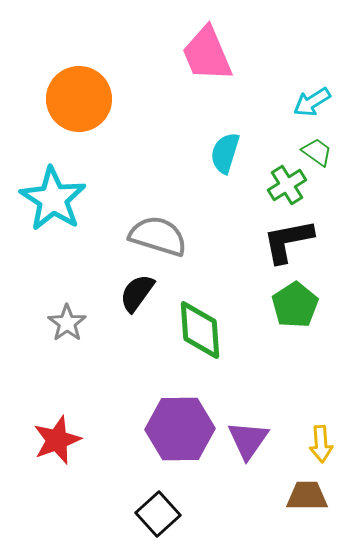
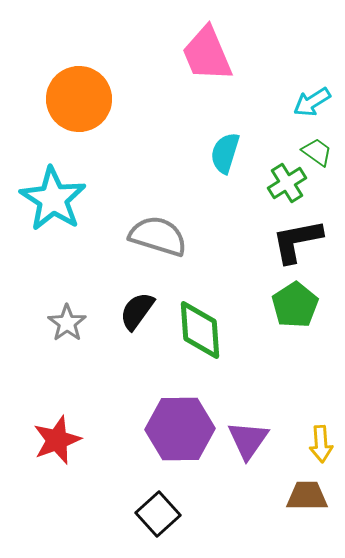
green cross: moved 2 px up
black L-shape: moved 9 px right
black semicircle: moved 18 px down
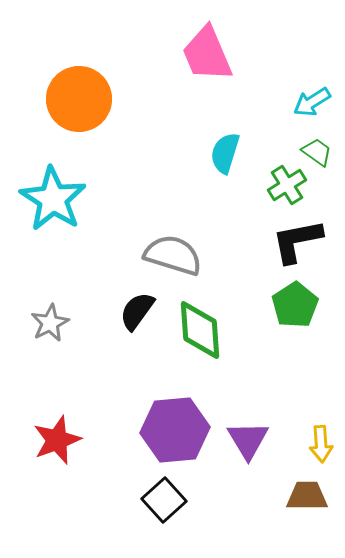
green cross: moved 2 px down
gray semicircle: moved 15 px right, 19 px down
gray star: moved 17 px left; rotated 9 degrees clockwise
purple hexagon: moved 5 px left, 1 px down; rotated 4 degrees counterclockwise
purple triangle: rotated 6 degrees counterclockwise
black square: moved 6 px right, 14 px up
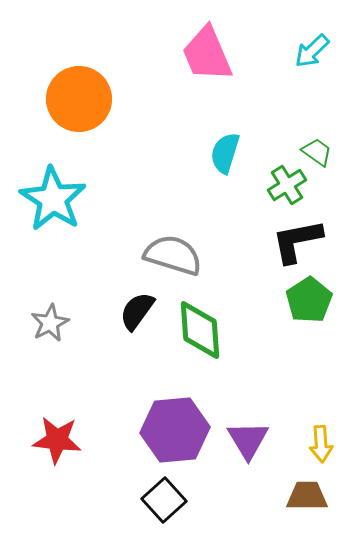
cyan arrow: moved 51 px up; rotated 12 degrees counterclockwise
green pentagon: moved 14 px right, 5 px up
red star: rotated 27 degrees clockwise
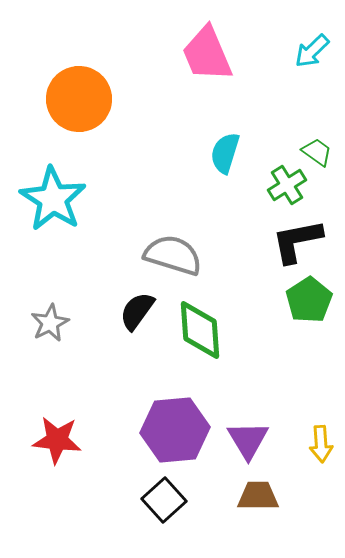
brown trapezoid: moved 49 px left
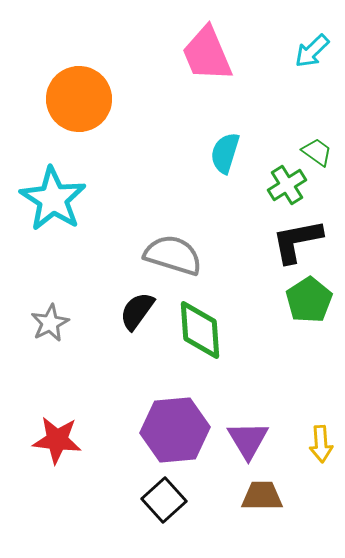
brown trapezoid: moved 4 px right
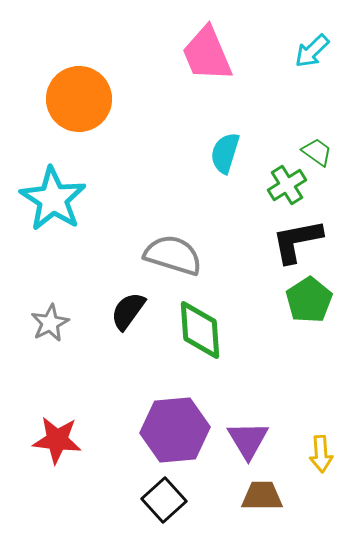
black semicircle: moved 9 px left
yellow arrow: moved 10 px down
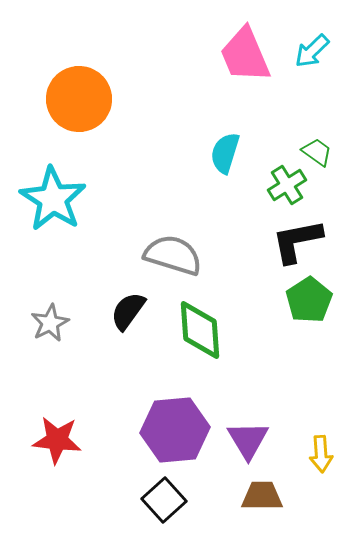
pink trapezoid: moved 38 px right, 1 px down
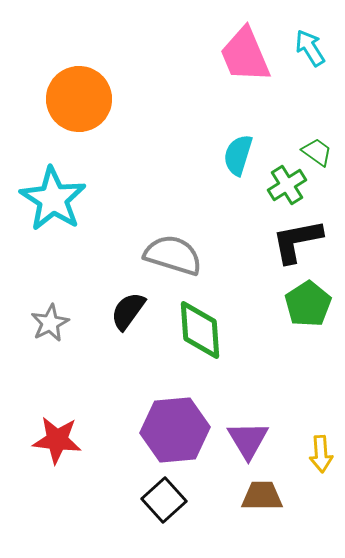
cyan arrow: moved 2 px left, 3 px up; rotated 102 degrees clockwise
cyan semicircle: moved 13 px right, 2 px down
green pentagon: moved 1 px left, 4 px down
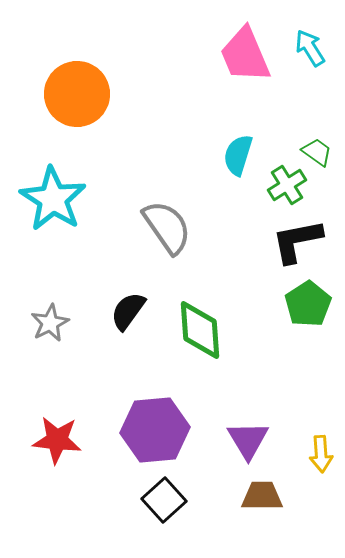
orange circle: moved 2 px left, 5 px up
gray semicircle: moved 6 px left, 28 px up; rotated 38 degrees clockwise
purple hexagon: moved 20 px left
